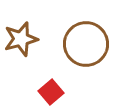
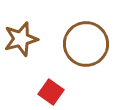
red square: rotated 15 degrees counterclockwise
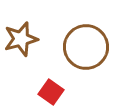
brown circle: moved 3 px down
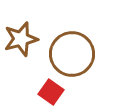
brown circle: moved 14 px left, 7 px down
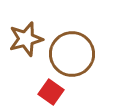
brown star: moved 5 px right
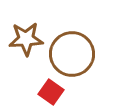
brown star: rotated 12 degrees clockwise
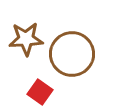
red square: moved 11 px left
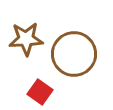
brown circle: moved 2 px right
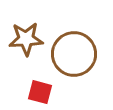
red square: rotated 20 degrees counterclockwise
